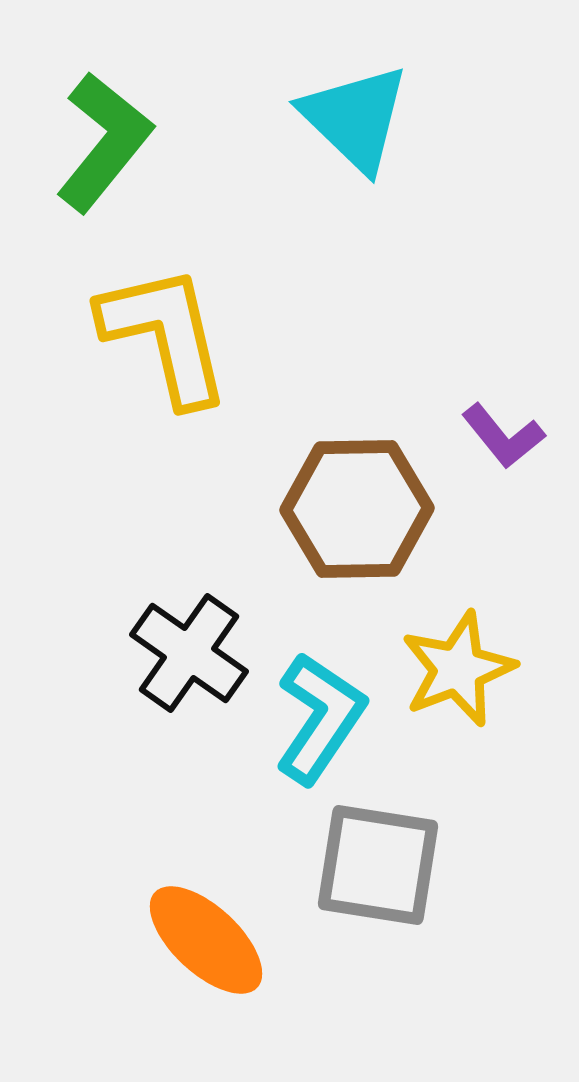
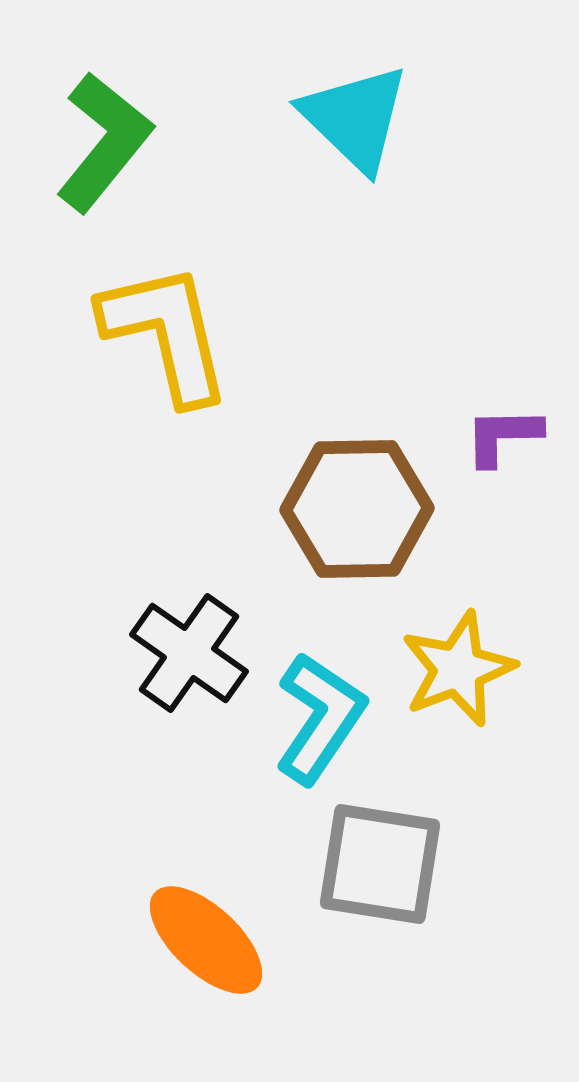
yellow L-shape: moved 1 px right, 2 px up
purple L-shape: rotated 128 degrees clockwise
gray square: moved 2 px right, 1 px up
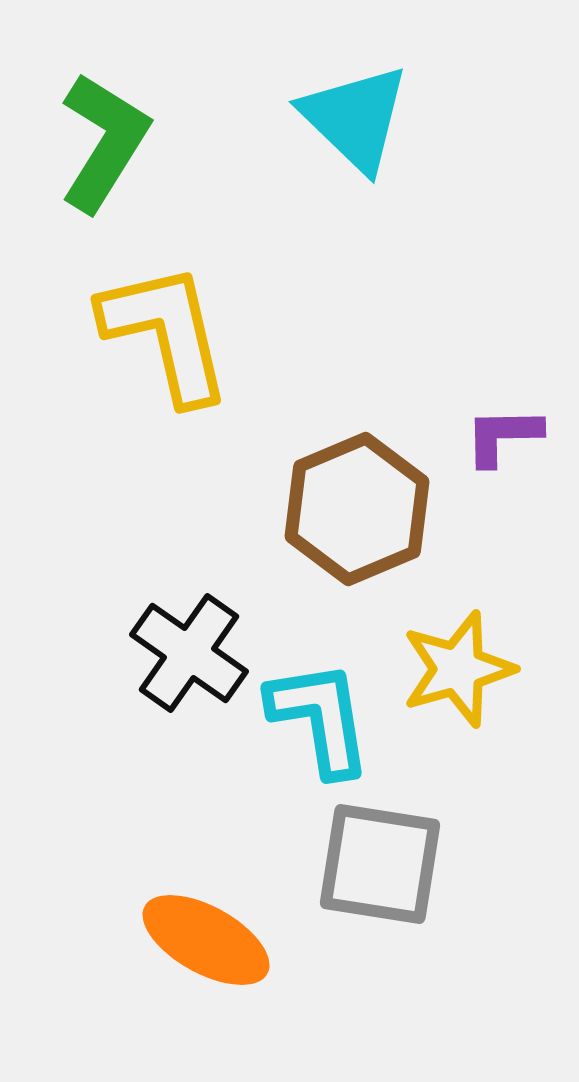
green L-shape: rotated 7 degrees counterclockwise
brown hexagon: rotated 22 degrees counterclockwise
yellow star: rotated 5 degrees clockwise
cyan L-shape: rotated 43 degrees counterclockwise
orange ellipse: rotated 14 degrees counterclockwise
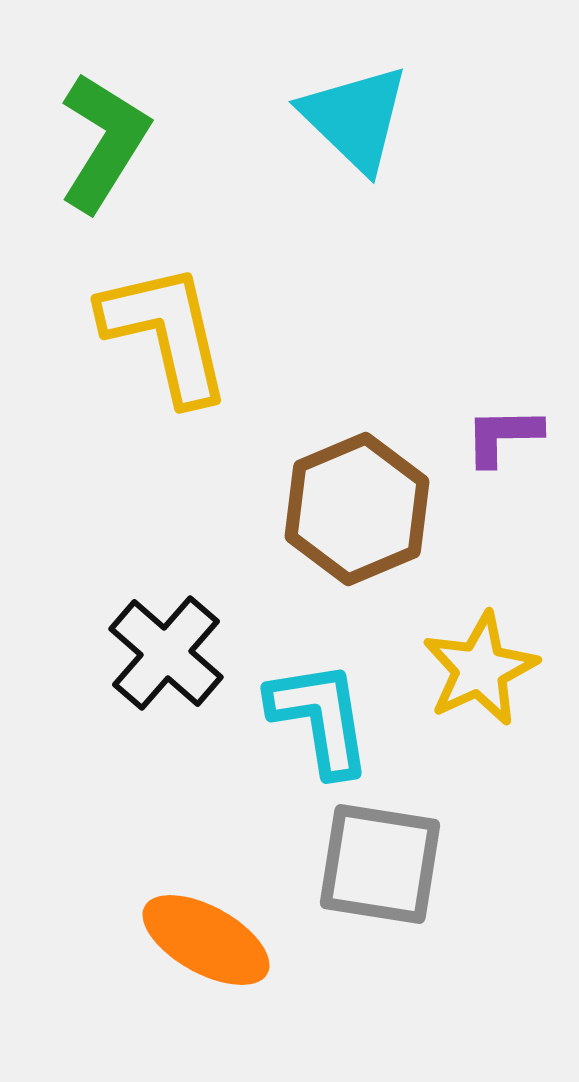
black cross: moved 23 px left; rotated 6 degrees clockwise
yellow star: moved 22 px right; rotated 9 degrees counterclockwise
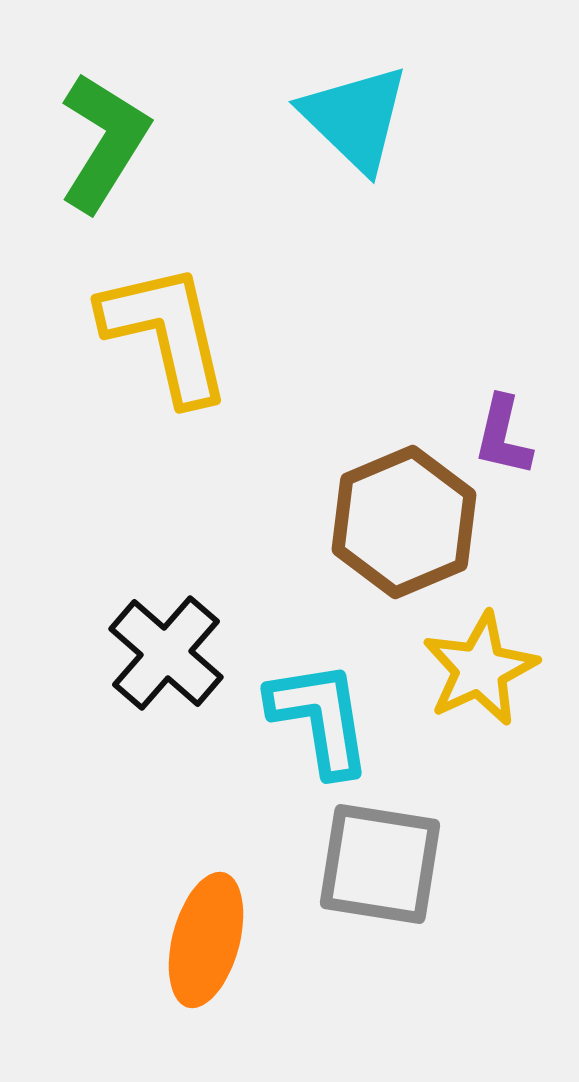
purple L-shape: rotated 76 degrees counterclockwise
brown hexagon: moved 47 px right, 13 px down
orange ellipse: rotated 76 degrees clockwise
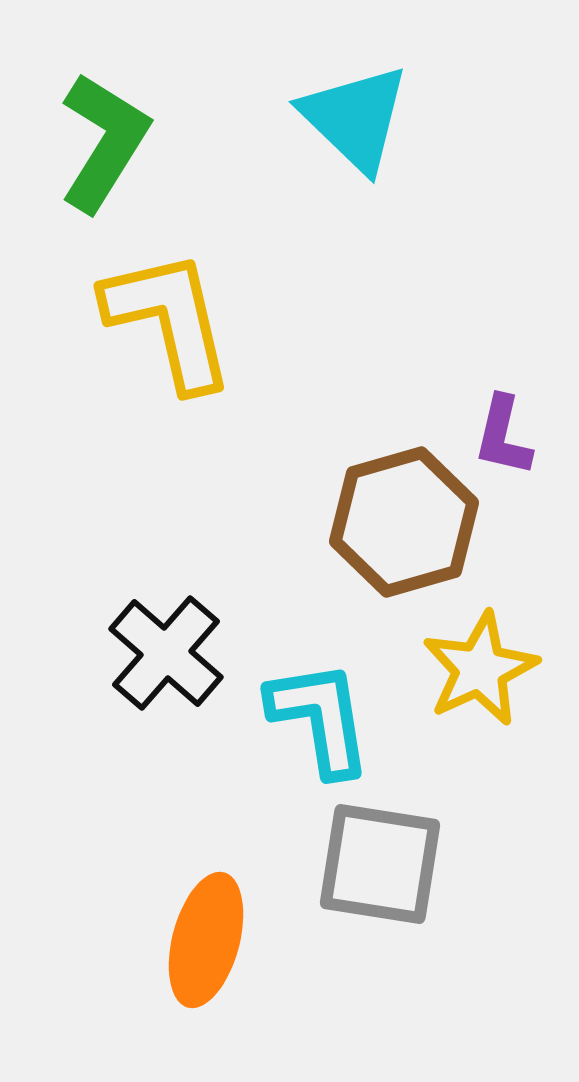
yellow L-shape: moved 3 px right, 13 px up
brown hexagon: rotated 7 degrees clockwise
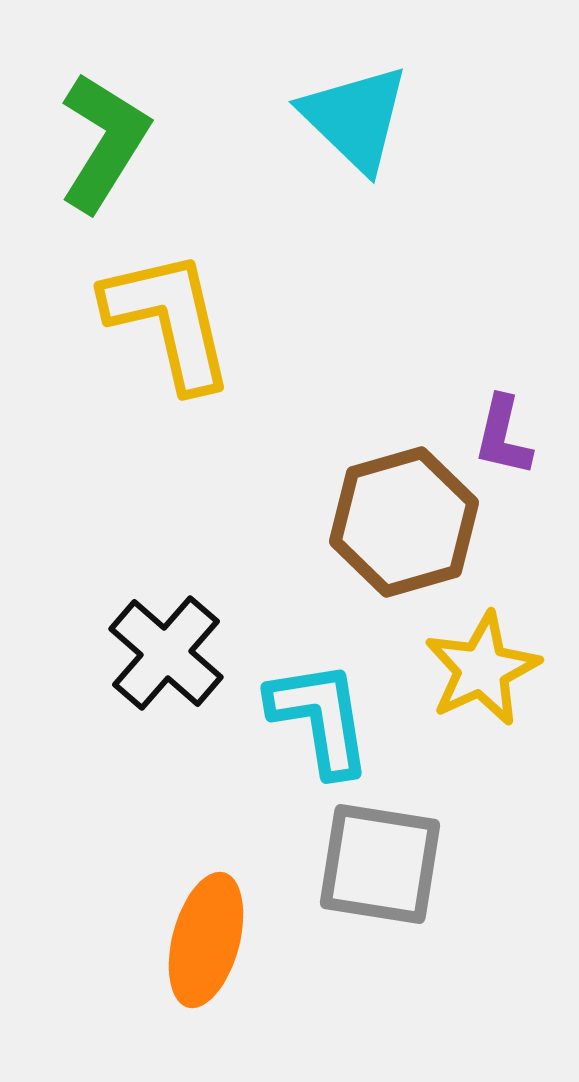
yellow star: moved 2 px right
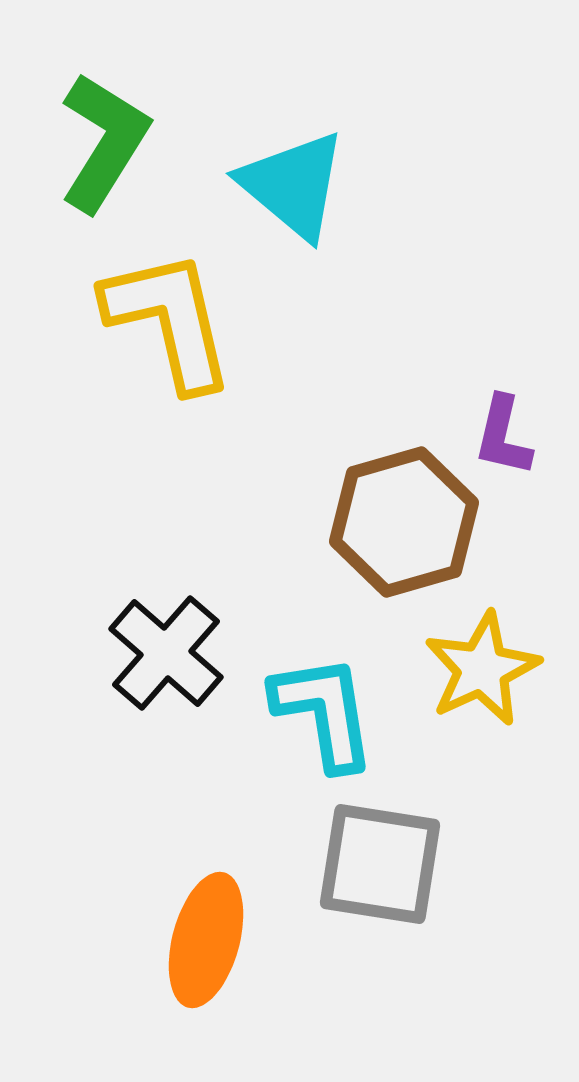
cyan triangle: moved 62 px left, 67 px down; rotated 4 degrees counterclockwise
cyan L-shape: moved 4 px right, 6 px up
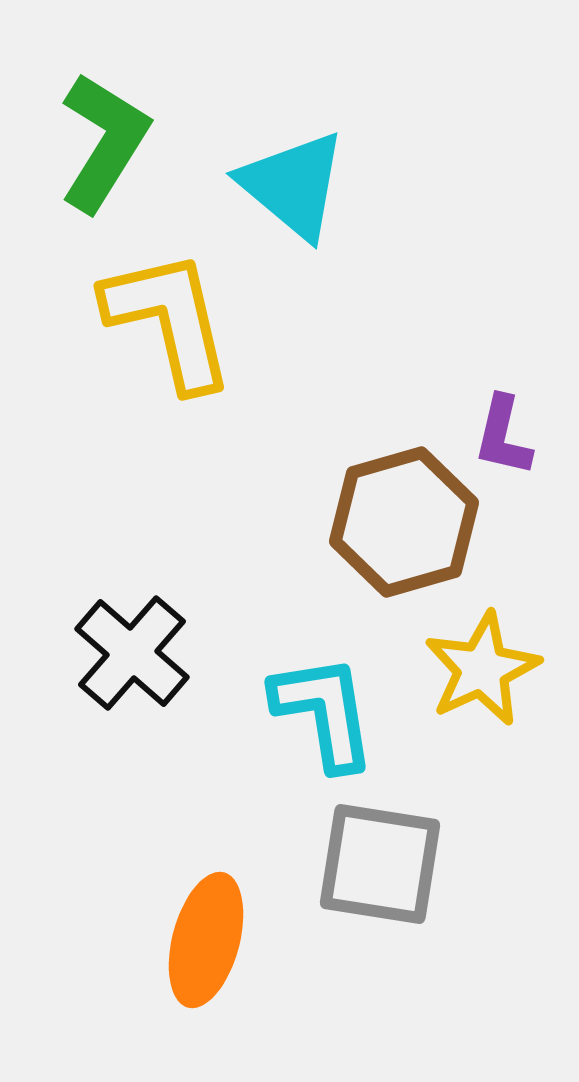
black cross: moved 34 px left
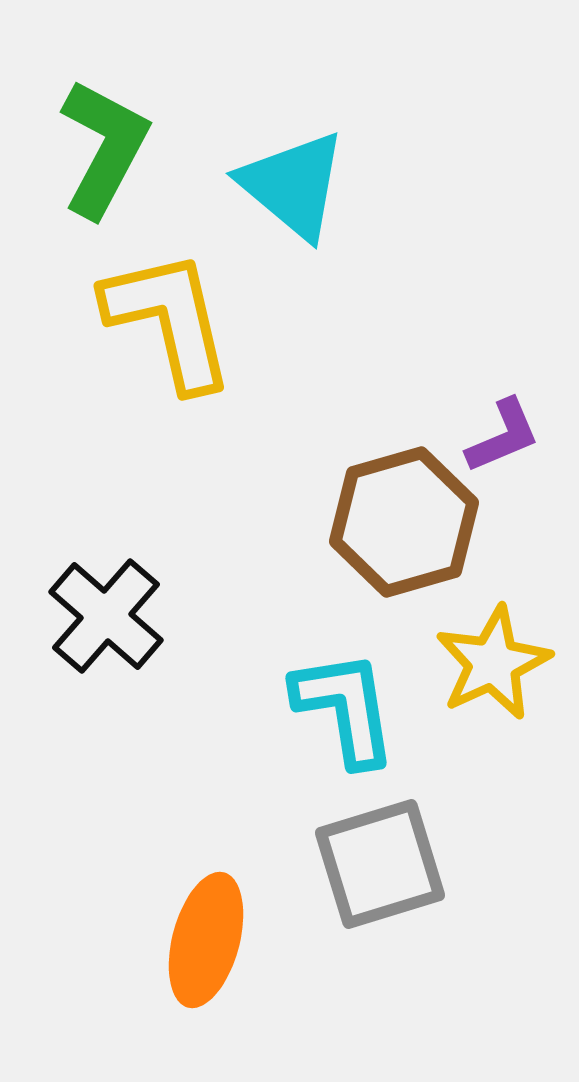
green L-shape: moved 6 px down; rotated 4 degrees counterclockwise
purple L-shape: rotated 126 degrees counterclockwise
black cross: moved 26 px left, 37 px up
yellow star: moved 11 px right, 6 px up
cyan L-shape: moved 21 px right, 4 px up
gray square: rotated 26 degrees counterclockwise
